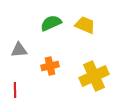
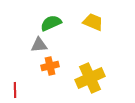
yellow trapezoid: moved 8 px right, 3 px up
gray triangle: moved 20 px right, 5 px up
yellow cross: moved 4 px left, 2 px down
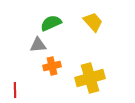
yellow trapezoid: rotated 25 degrees clockwise
gray triangle: moved 1 px left
orange cross: moved 2 px right
yellow cross: rotated 8 degrees clockwise
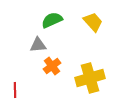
green semicircle: moved 1 px right, 3 px up
orange cross: rotated 24 degrees counterclockwise
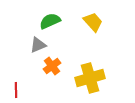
green semicircle: moved 2 px left, 1 px down
gray triangle: rotated 18 degrees counterclockwise
red line: moved 1 px right
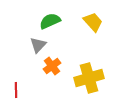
gray triangle: rotated 24 degrees counterclockwise
yellow cross: moved 1 px left
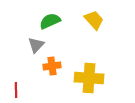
yellow trapezoid: moved 1 px right, 2 px up
gray triangle: moved 2 px left
orange cross: rotated 30 degrees clockwise
yellow cross: rotated 20 degrees clockwise
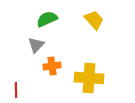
green semicircle: moved 3 px left, 2 px up
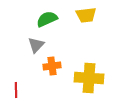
yellow trapezoid: moved 8 px left, 5 px up; rotated 125 degrees clockwise
